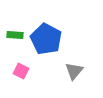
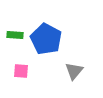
pink square: rotated 21 degrees counterclockwise
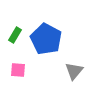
green rectangle: rotated 63 degrees counterclockwise
pink square: moved 3 px left, 1 px up
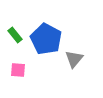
green rectangle: rotated 70 degrees counterclockwise
gray triangle: moved 12 px up
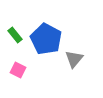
pink square: rotated 21 degrees clockwise
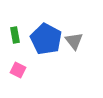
green rectangle: rotated 28 degrees clockwise
gray triangle: moved 18 px up; rotated 18 degrees counterclockwise
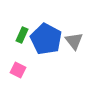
green rectangle: moved 7 px right; rotated 35 degrees clockwise
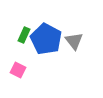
green rectangle: moved 2 px right
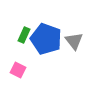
blue pentagon: rotated 8 degrees counterclockwise
